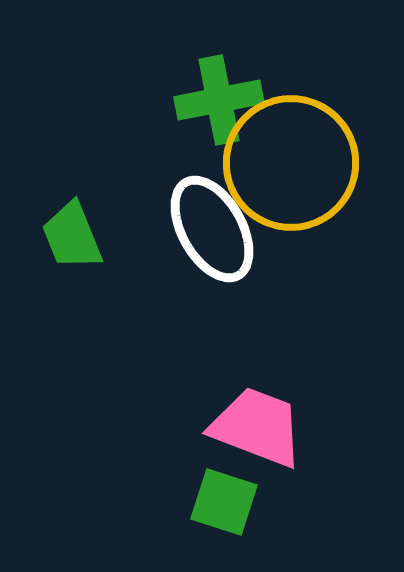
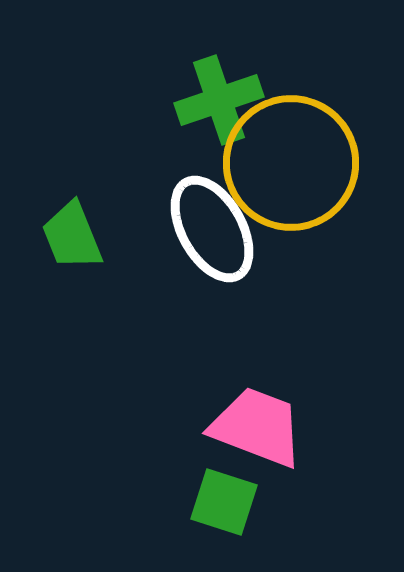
green cross: rotated 8 degrees counterclockwise
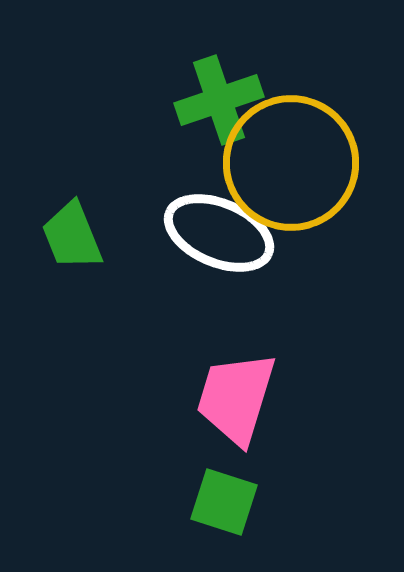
white ellipse: moved 7 px right, 4 px down; rotated 38 degrees counterclockwise
pink trapezoid: moved 21 px left, 29 px up; rotated 94 degrees counterclockwise
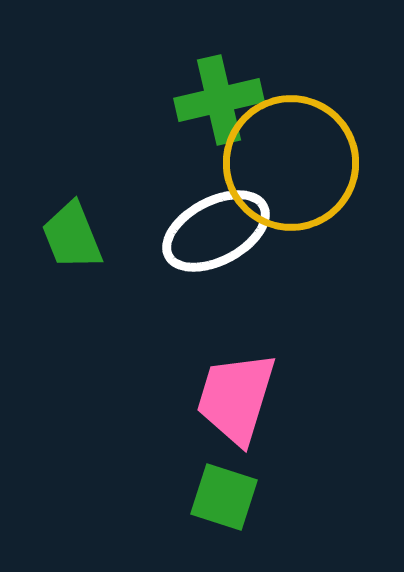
green cross: rotated 6 degrees clockwise
white ellipse: moved 3 px left, 2 px up; rotated 51 degrees counterclockwise
green square: moved 5 px up
